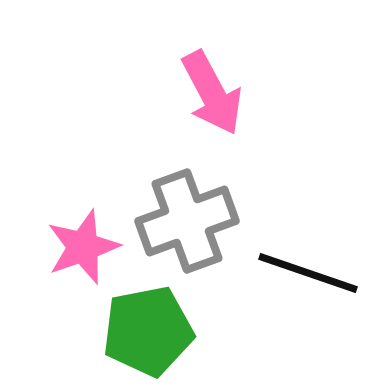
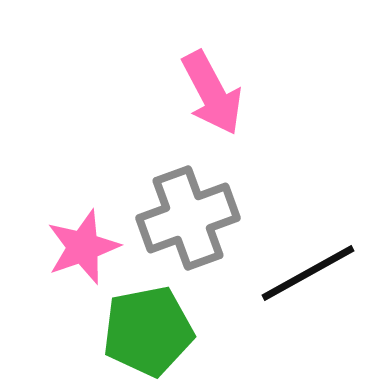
gray cross: moved 1 px right, 3 px up
black line: rotated 48 degrees counterclockwise
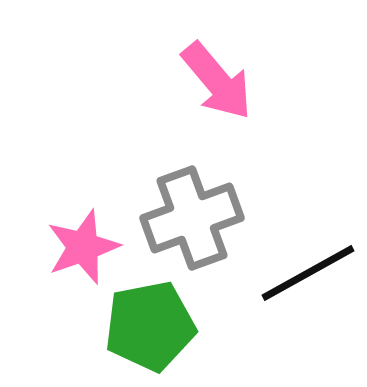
pink arrow: moved 5 px right, 12 px up; rotated 12 degrees counterclockwise
gray cross: moved 4 px right
green pentagon: moved 2 px right, 5 px up
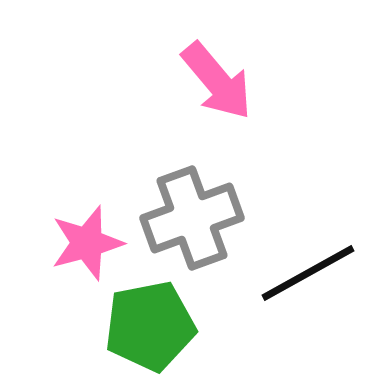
pink star: moved 4 px right, 4 px up; rotated 4 degrees clockwise
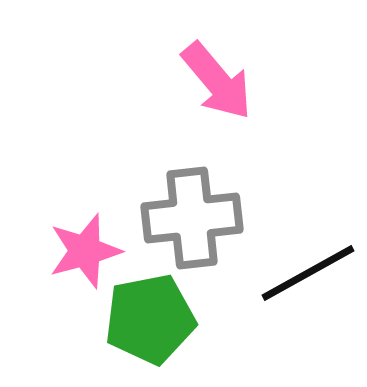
gray cross: rotated 14 degrees clockwise
pink star: moved 2 px left, 8 px down
green pentagon: moved 7 px up
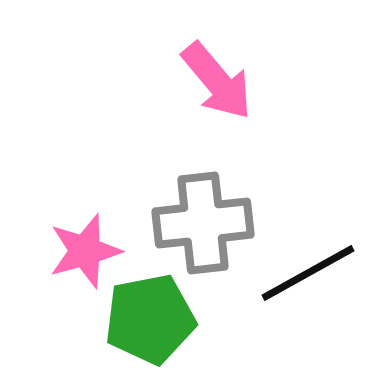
gray cross: moved 11 px right, 5 px down
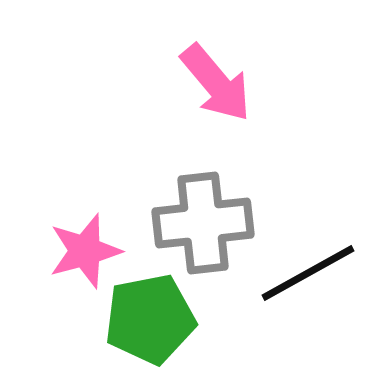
pink arrow: moved 1 px left, 2 px down
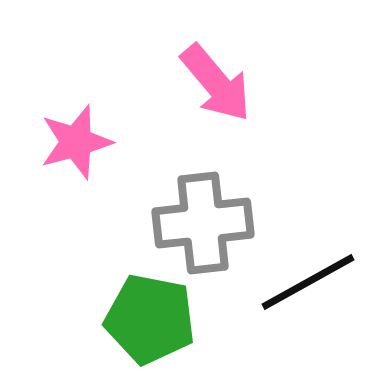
pink star: moved 9 px left, 109 px up
black line: moved 9 px down
green pentagon: rotated 22 degrees clockwise
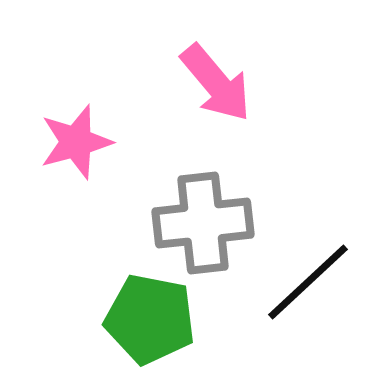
black line: rotated 14 degrees counterclockwise
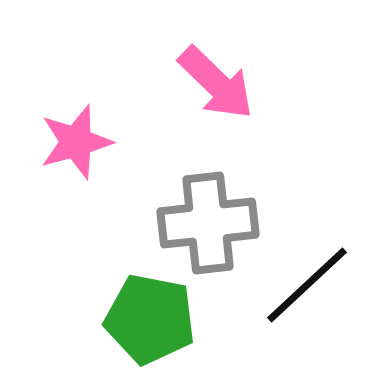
pink arrow: rotated 6 degrees counterclockwise
gray cross: moved 5 px right
black line: moved 1 px left, 3 px down
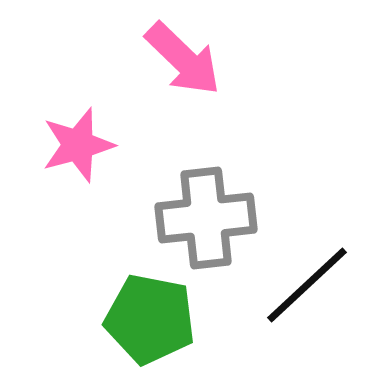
pink arrow: moved 33 px left, 24 px up
pink star: moved 2 px right, 3 px down
gray cross: moved 2 px left, 5 px up
